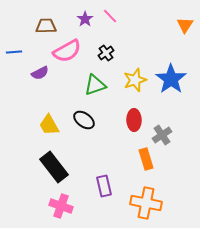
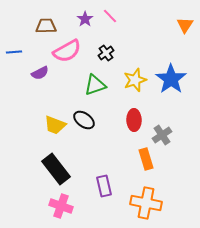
yellow trapezoid: moved 6 px right; rotated 40 degrees counterclockwise
black rectangle: moved 2 px right, 2 px down
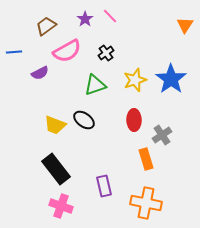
brown trapezoid: rotated 35 degrees counterclockwise
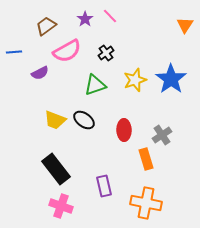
red ellipse: moved 10 px left, 10 px down
yellow trapezoid: moved 5 px up
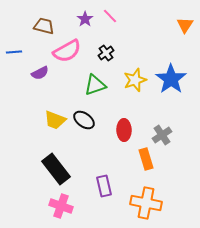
brown trapezoid: moved 2 px left; rotated 50 degrees clockwise
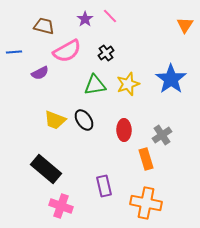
yellow star: moved 7 px left, 4 px down
green triangle: rotated 10 degrees clockwise
black ellipse: rotated 20 degrees clockwise
black rectangle: moved 10 px left; rotated 12 degrees counterclockwise
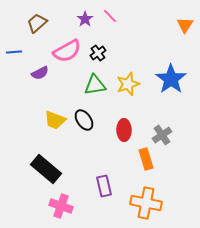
brown trapezoid: moved 7 px left, 3 px up; rotated 55 degrees counterclockwise
black cross: moved 8 px left
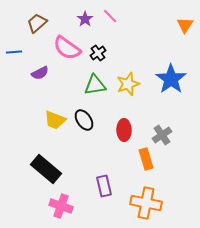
pink semicircle: moved 3 px up; rotated 64 degrees clockwise
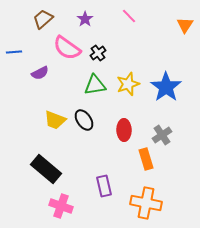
pink line: moved 19 px right
brown trapezoid: moved 6 px right, 4 px up
blue star: moved 5 px left, 8 px down
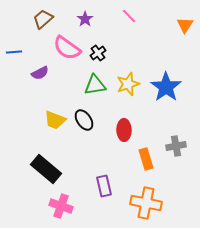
gray cross: moved 14 px right, 11 px down; rotated 24 degrees clockwise
